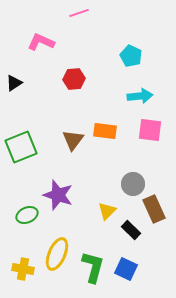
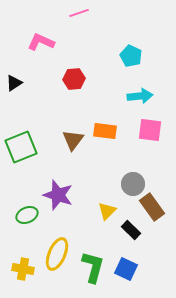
brown rectangle: moved 2 px left, 2 px up; rotated 12 degrees counterclockwise
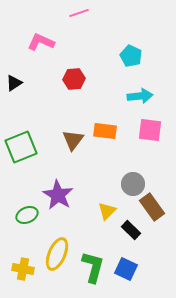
purple star: rotated 12 degrees clockwise
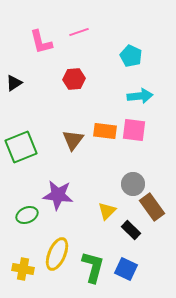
pink line: moved 19 px down
pink L-shape: rotated 128 degrees counterclockwise
pink square: moved 16 px left
purple star: rotated 24 degrees counterclockwise
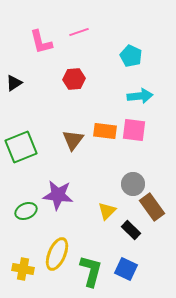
green ellipse: moved 1 px left, 4 px up
green L-shape: moved 2 px left, 4 px down
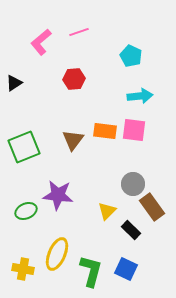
pink L-shape: rotated 64 degrees clockwise
green square: moved 3 px right
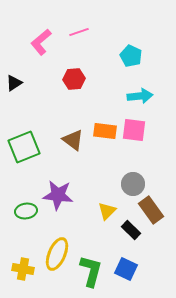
brown triangle: rotated 30 degrees counterclockwise
brown rectangle: moved 1 px left, 3 px down
green ellipse: rotated 15 degrees clockwise
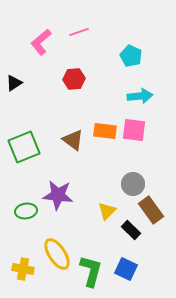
yellow ellipse: rotated 56 degrees counterclockwise
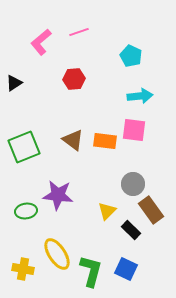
orange rectangle: moved 10 px down
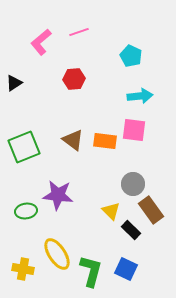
yellow triangle: moved 4 px right; rotated 30 degrees counterclockwise
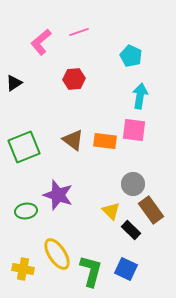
cyan arrow: rotated 75 degrees counterclockwise
purple star: rotated 12 degrees clockwise
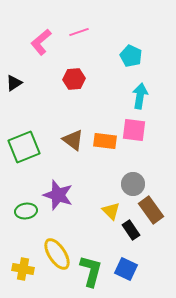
black rectangle: rotated 12 degrees clockwise
